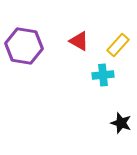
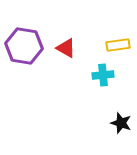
red triangle: moved 13 px left, 7 px down
yellow rectangle: rotated 40 degrees clockwise
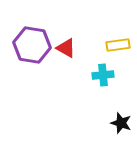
purple hexagon: moved 8 px right, 1 px up
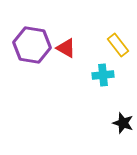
yellow rectangle: rotated 60 degrees clockwise
black star: moved 2 px right
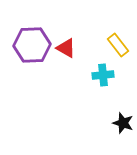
purple hexagon: rotated 12 degrees counterclockwise
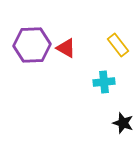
cyan cross: moved 1 px right, 7 px down
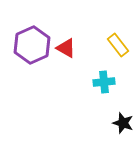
purple hexagon: rotated 21 degrees counterclockwise
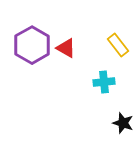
purple hexagon: rotated 6 degrees counterclockwise
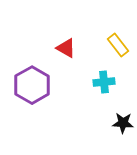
purple hexagon: moved 40 px down
black star: rotated 15 degrees counterclockwise
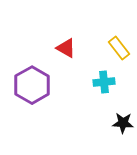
yellow rectangle: moved 1 px right, 3 px down
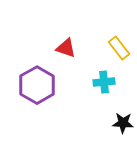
red triangle: rotated 10 degrees counterclockwise
purple hexagon: moved 5 px right
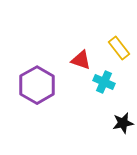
red triangle: moved 15 px right, 12 px down
cyan cross: rotated 30 degrees clockwise
black star: rotated 15 degrees counterclockwise
